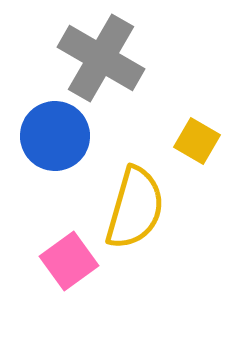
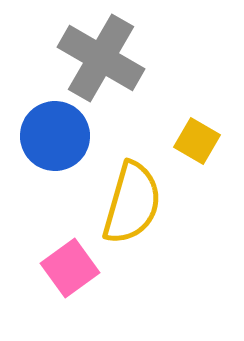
yellow semicircle: moved 3 px left, 5 px up
pink square: moved 1 px right, 7 px down
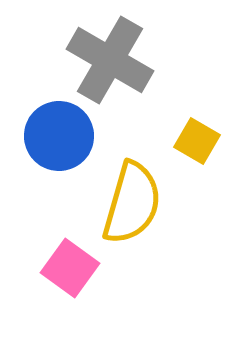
gray cross: moved 9 px right, 2 px down
blue circle: moved 4 px right
pink square: rotated 18 degrees counterclockwise
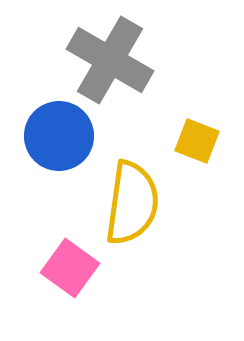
yellow square: rotated 9 degrees counterclockwise
yellow semicircle: rotated 8 degrees counterclockwise
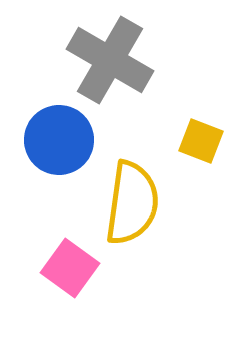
blue circle: moved 4 px down
yellow square: moved 4 px right
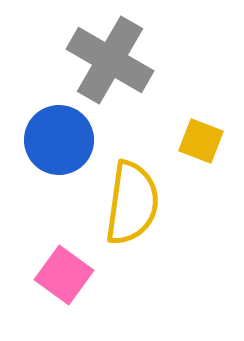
pink square: moved 6 px left, 7 px down
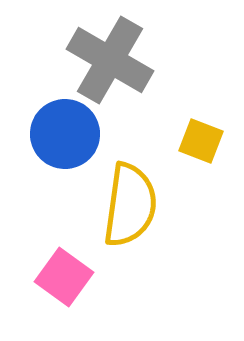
blue circle: moved 6 px right, 6 px up
yellow semicircle: moved 2 px left, 2 px down
pink square: moved 2 px down
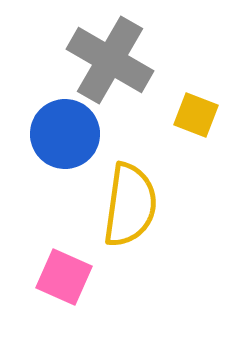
yellow square: moved 5 px left, 26 px up
pink square: rotated 12 degrees counterclockwise
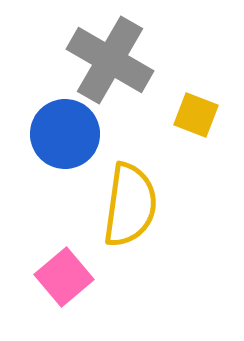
pink square: rotated 26 degrees clockwise
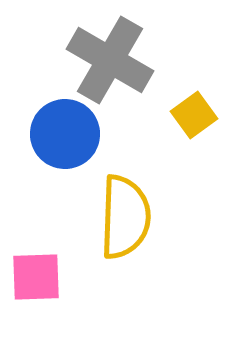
yellow square: moved 2 px left; rotated 33 degrees clockwise
yellow semicircle: moved 5 px left, 12 px down; rotated 6 degrees counterclockwise
pink square: moved 28 px left; rotated 38 degrees clockwise
